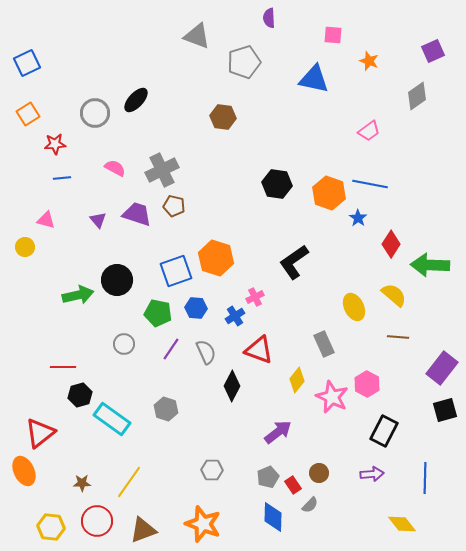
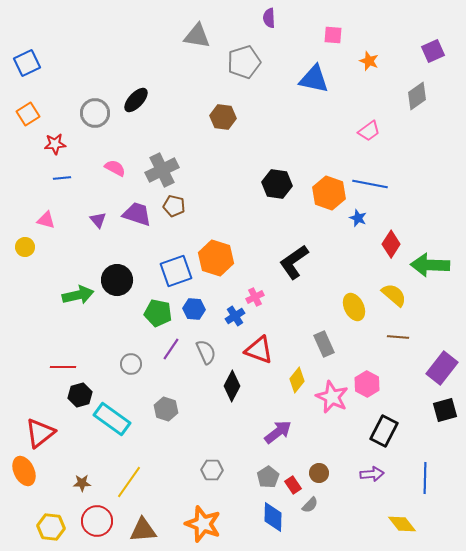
gray triangle at (197, 36): rotated 12 degrees counterclockwise
blue star at (358, 218): rotated 12 degrees counterclockwise
blue hexagon at (196, 308): moved 2 px left, 1 px down
gray circle at (124, 344): moved 7 px right, 20 px down
gray pentagon at (268, 477): rotated 10 degrees counterclockwise
brown triangle at (143, 530): rotated 16 degrees clockwise
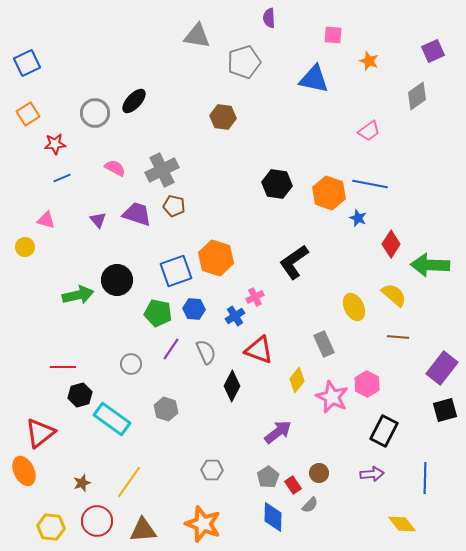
black ellipse at (136, 100): moved 2 px left, 1 px down
blue line at (62, 178): rotated 18 degrees counterclockwise
brown star at (82, 483): rotated 18 degrees counterclockwise
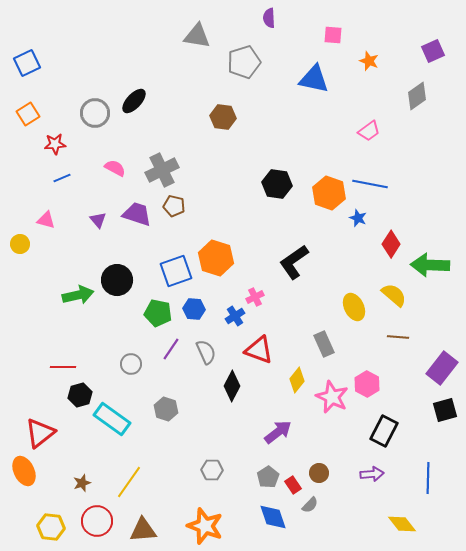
yellow circle at (25, 247): moved 5 px left, 3 px up
blue line at (425, 478): moved 3 px right
blue diamond at (273, 517): rotated 20 degrees counterclockwise
orange star at (203, 524): moved 2 px right, 2 px down
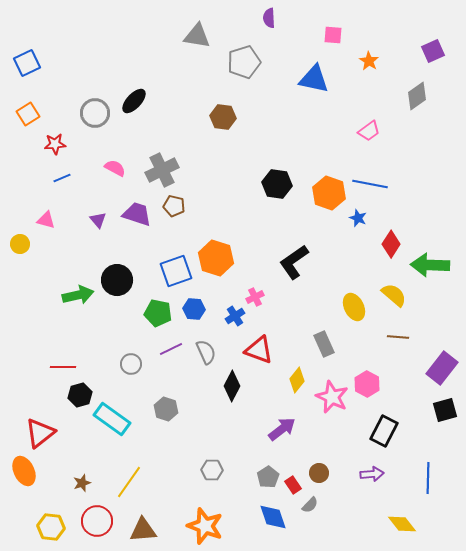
orange star at (369, 61): rotated 12 degrees clockwise
purple line at (171, 349): rotated 30 degrees clockwise
purple arrow at (278, 432): moved 4 px right, 3 px up
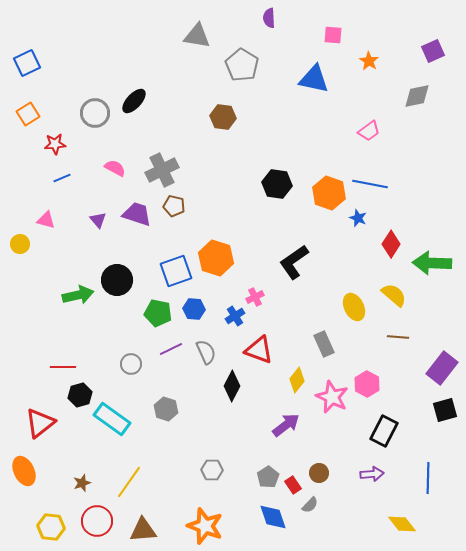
gray pentagon at (244, 62): moved 2 px left, 3 px down; rotated 24 degrees counterclockwise
gray diamond at (417, 96): rotated 24 degrees clockwise
green arrow at (430, 265): moved 2 px right, 2 px up
purple arrow at (282, 429): moved 4 px right, 4 px up
red triangle at (40, 433): moved 10 px up
